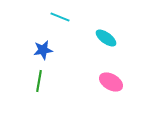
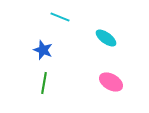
blue star: rotated 30 degrees clockwise
green line: moved 5 px right, 2 px down
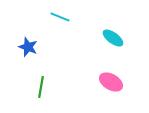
cyan ellipse: moved 7 px right
blue star: moved 15 px left, 3 px up
green line: moved 3 px left, 4 px down
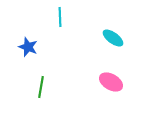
cyan line: rotated 66 degrees clockwise
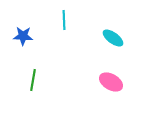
cyan line: moved 4 px right, 3 px down
blue star: moved 5 px left, 11 px up; rotated 18 degrees counterclockwise
green line: moved 8 px left, 7 px up
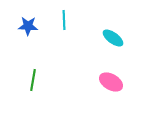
blue star: moved 5 px right, 10 px up
